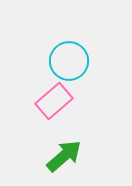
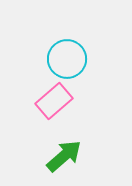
cyan circle: moved 2 px left, 2 px up
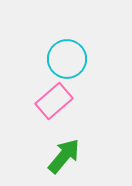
green arrow: rotated 9 degrees counterclockwise
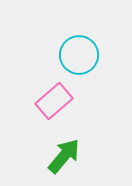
cyan circle: moved 12 px right, 4 px up
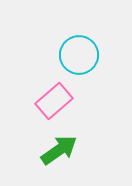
green arrow: moved 5 px left, 6 px up; rotated 15 degrees clockwise
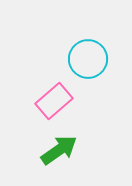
cyan circle: moved 9 px right, 4 px down
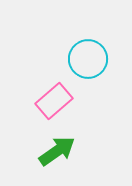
green arrow: moved 2 px left, 1 px down
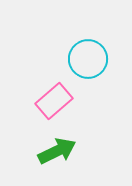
green arrow: rotated 9 degrees clockwise
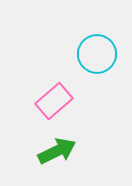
cyan circle: moved 9 px right, 5 px up
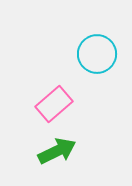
pink rectangle: moved 3 px down
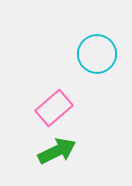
pink rectangle: moved 4 px down
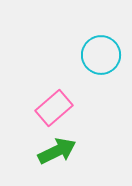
cyan circle: moved 4 px right, 1 px down
